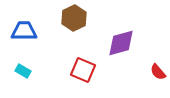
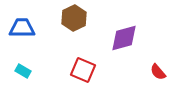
blue trapezoid: moved 2 px left, 3 px up
purple diamond: moved 3 px right, 5 px up
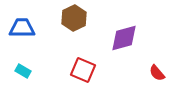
red semicircle: moved 1 px left, 1 px down
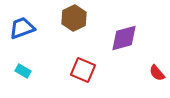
blue trapezoid: rotated 20 degrees counterclockwise
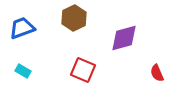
red semicircle: rotated 18 degrees clockwise
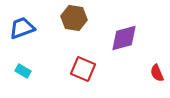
brown hexagon: rotated 25 degrees counterclockwise
red square: moved 1 px up
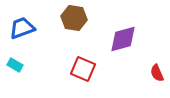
purple diamond: moved 1 px left, 1 px down
cyan rectangle: moved 8 px left, 6 px up
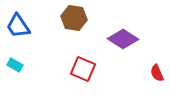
blue trapezoid: moved 4 px left, 2 px up; rotated 104 degrees counterclockwise
purple diamond: rotated 48 degrees clockwise
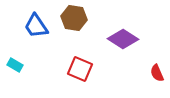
blue trapezoid: moved 18 px right
red square: moved 3 px left
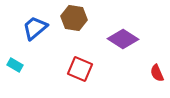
blue trapezoid: moved 1 px left, 2 px down; rotated 84 degrees clockwise
